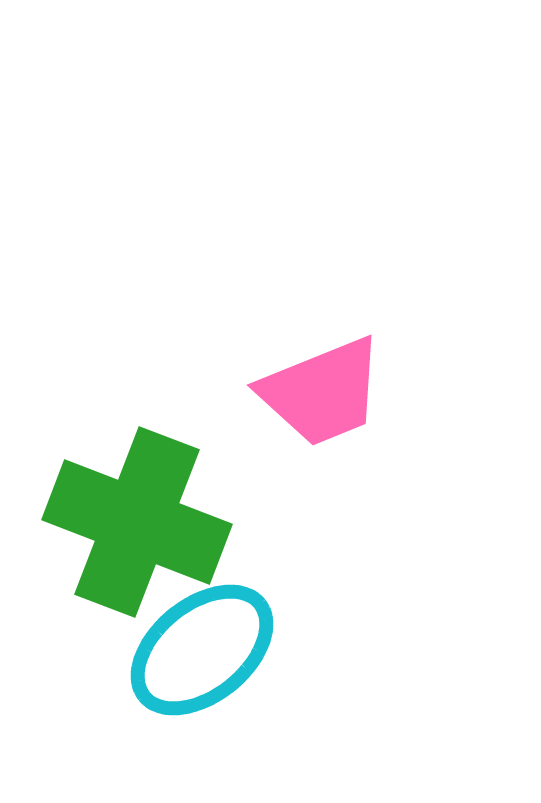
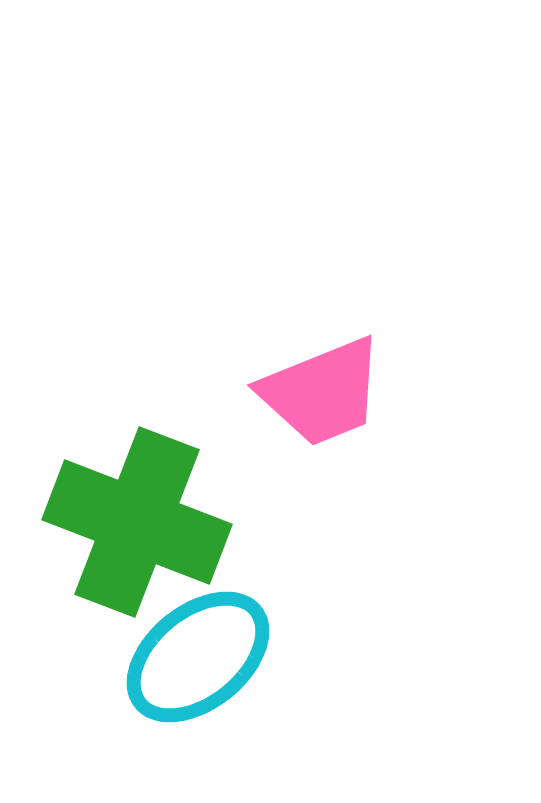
cyan ellipse: moved 4 px left, 7 px down
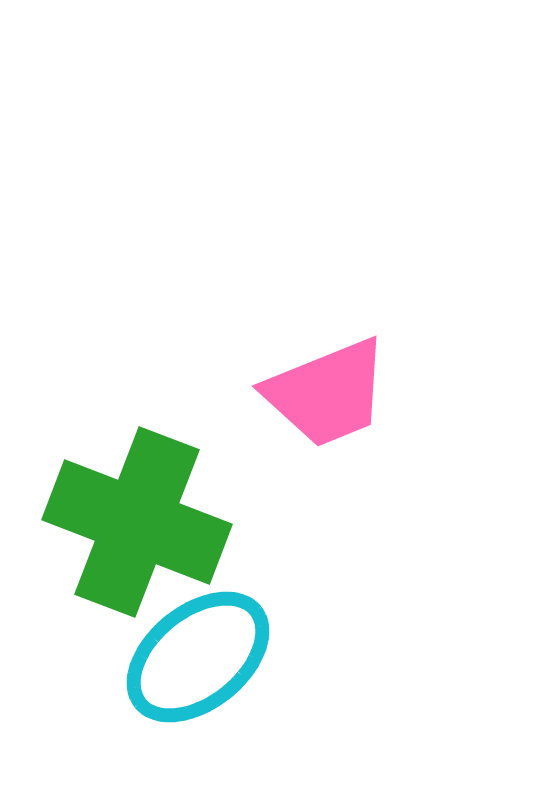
pink trapezoid: moved 5 px right, 1 px down
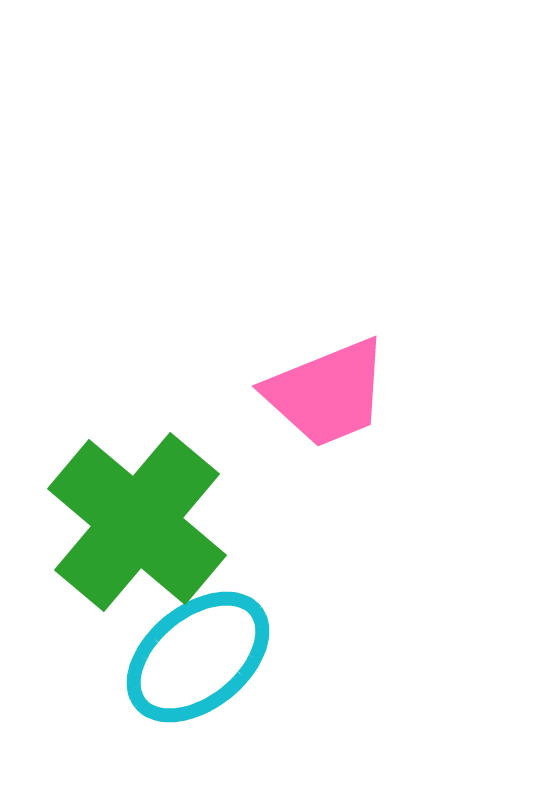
green cross: rotated 19 degrees clockwise
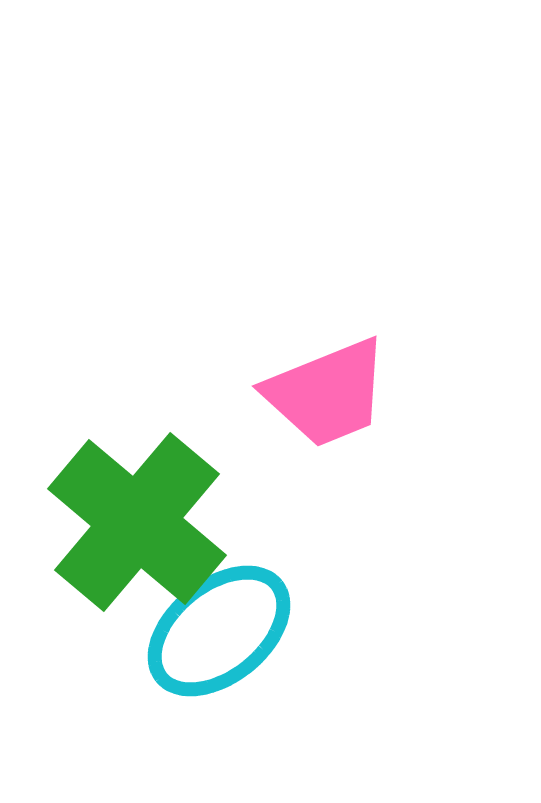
cyan ellipse: moved 21 px right, 26 px up
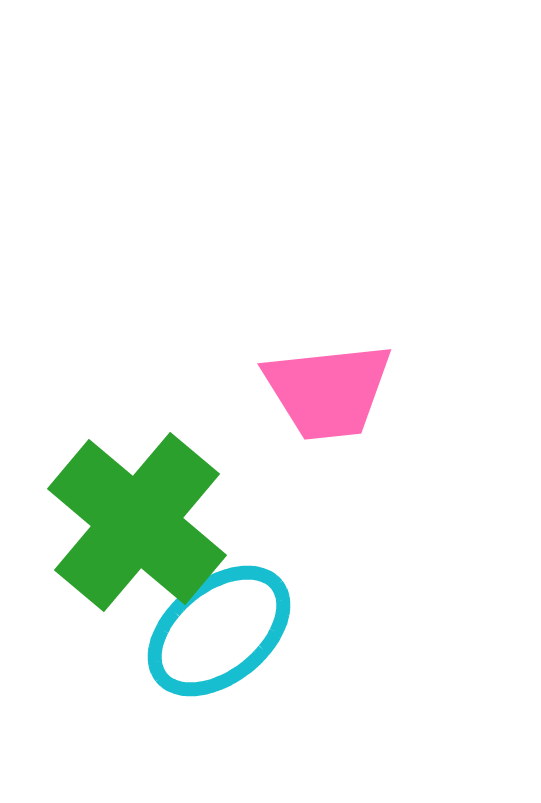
pink trapezoid: moved 1 px right, 2 px up; rotated 16 degrees clockwise
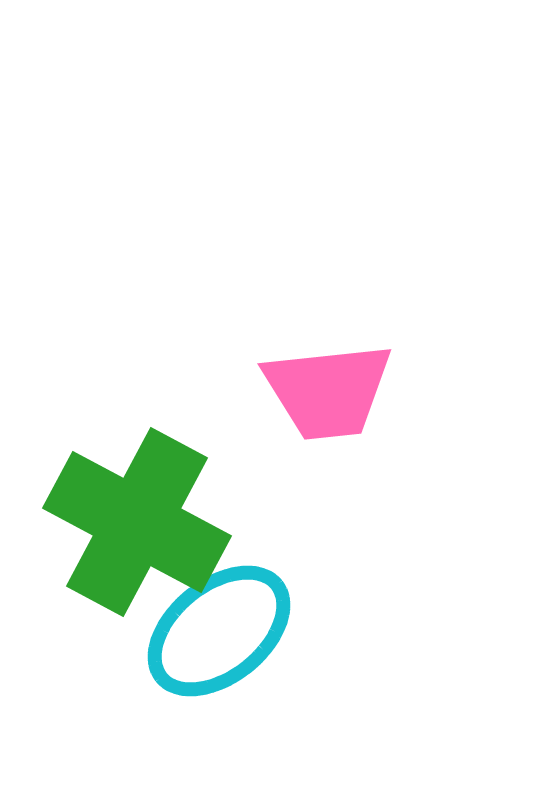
green cross: rotated 12 degrees counterclockwise
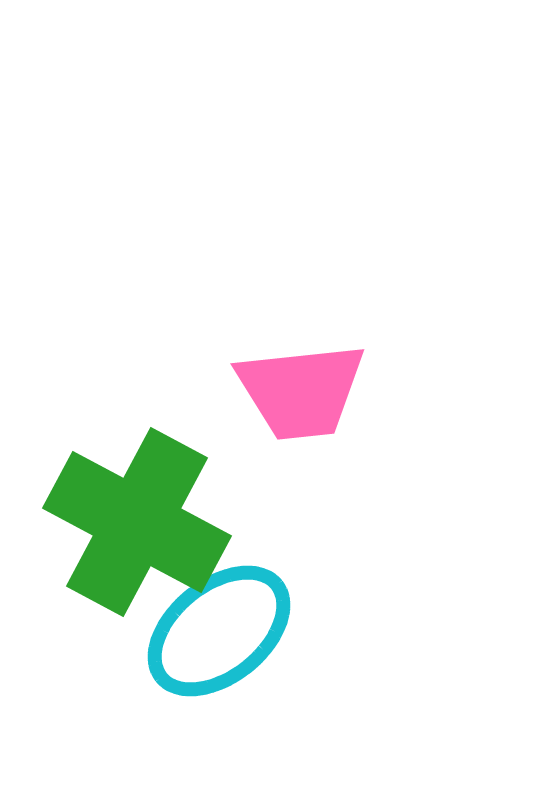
pink trapezoid: moved 27 px left
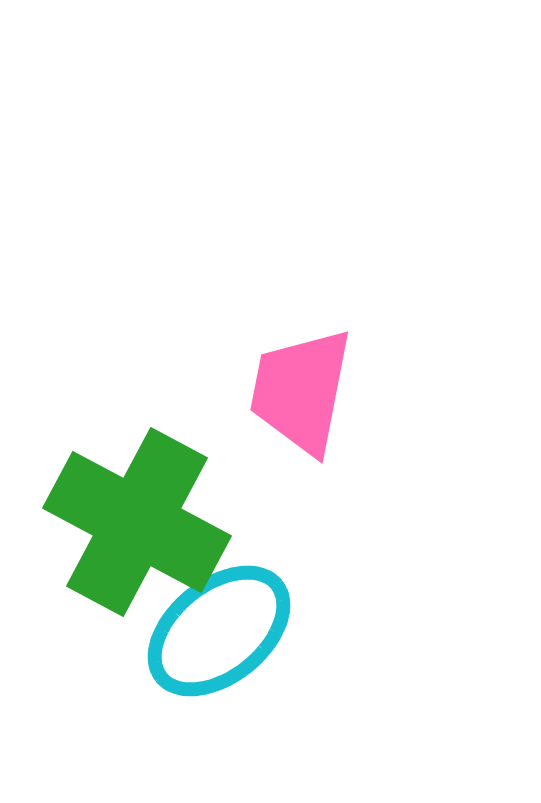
pink trapezoid: rotated 107 degrees clockwise
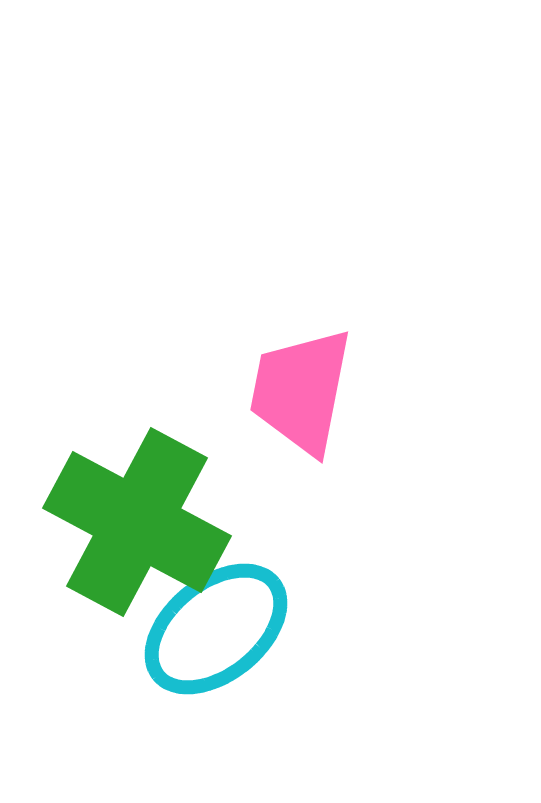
cyan ellipse: moved 3 px left, 2 px up
